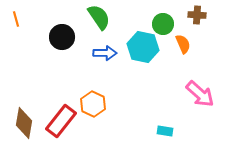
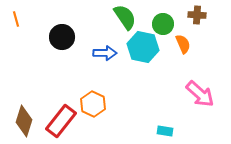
green semicircle: moved 26 px right
brown diamond: moved 2 px up; rotated 8 degrees clockwise
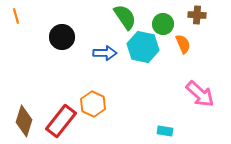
orange line: moved 3 px up
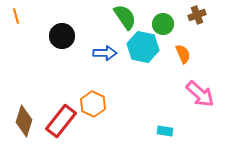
brown cross: rotated 24 degrees counterclockwise
black circle: moved 1 px up
orange semicircle: moved 10 px down
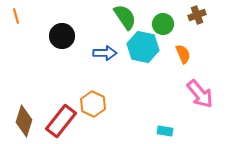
pink arrow: rotated 8 degrees clockwise
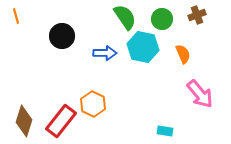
green circle: moved 1 px left, 5 px up
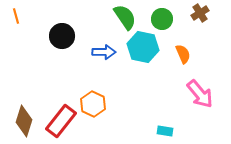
brown cross: moved 3 px right, 2 px up; rotated 12 degrees counterclockwise
blue arrow: moved 1 px left, 1 px up
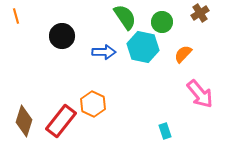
green circle: moved 3 px down
orange semicircle: rotated 114 degrees counterclockwise
cyan rectangle: rotated 63 degrees clockwise
